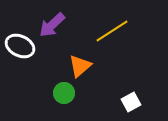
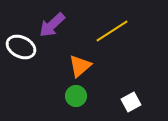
white ellipse: moved 1 px right, 1 px down
green circle: moved 12 px right, 3 px down
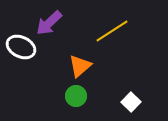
purple arrow: moved 3 px left, 2 px up
white square: rotated 18 degrees counterclockwise
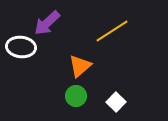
purple arrow: moved 2 px left
white ellipse: rotated 20 degrees counterclockwise
white square: moved 15 px left
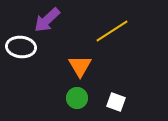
purple arrow: moved 3 px up
orange triangle: rotated 20 degrees counterclockwise
green circle: moved 1 px right, 2 px down
white square: rotated 24 degrees counterclockwise
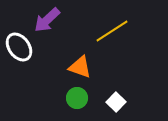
white ellipse: moved 2 px left; rotated 48 degrees clockwise
orange triangle: moved 1 px down; rotated 40 degrees counterclockwise
white square: rotated 24 degrees clockwise
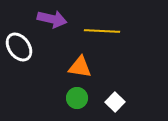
purple arrow: moved 5 px right, 1 px up; rotated 124 degrees counterclockwise
yellow line: moved 10 px left; rotated 36 degrees clockwise
orange triangle: rotated 10 degrees counterclockwise
white square: moved 1 px left
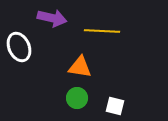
purple arrow: moved 1 px up
white ellipse: rotated 12 degrees clockwise
white square: moved 4 px down; rotated 30 degrees counterclockwise
